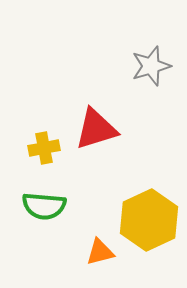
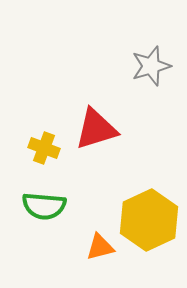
yellow cross: rotated 32 degrees clockwise
orange triangle: moved 5 px up
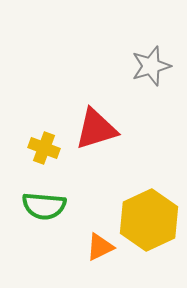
orange triangle: rotated 12 degrees counterclockwise
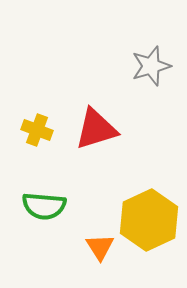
yellow cross: moved 7 px left, 18 px up
orange triangle: rotated 36 degrees counterclockwise
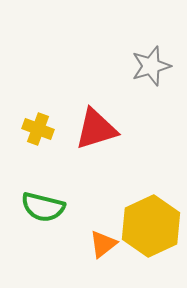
yellow cross: moved 1 px right, 1 px up
green semicircle: moved 1 px left, 1 px down; rotated 9 degrees clockwise
yellow hexagon: moved 2 px right, 6 px down
orange triangle: moved 3 px right, 3 px up; rotated 24 degrees clockwise
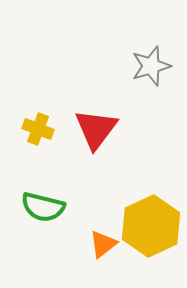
red triangle: rotated 36 degrees counterclockwise
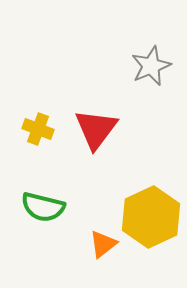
gray star: rotated 6 degrees counterclockwise
yellow hexagon: moved 9 px up
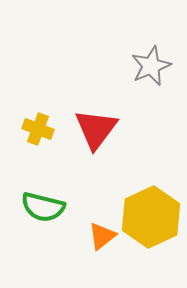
orange triangle: moved 1 px left, 8 px up
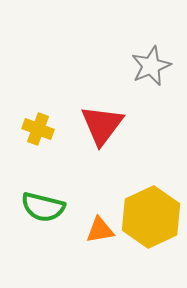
red triangle: moved 6 px right, 4 px up
orange triangle: moved 2 px left, 6 px up; rotated 28 degrees clockwise
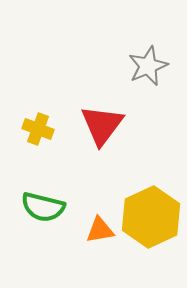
gray star: moved 3 px left
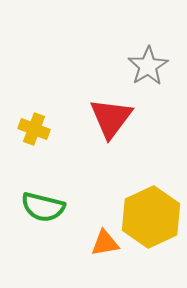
gray star: rotated 9 degrees counterclockwise
red triangle: moved 9 px right, 7 px up
yellow cross: moved 4 px left
orange triangle: moved 5 px right, 13 px down
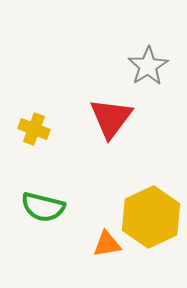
orange triangle: moved 2 px right, 1 px down
